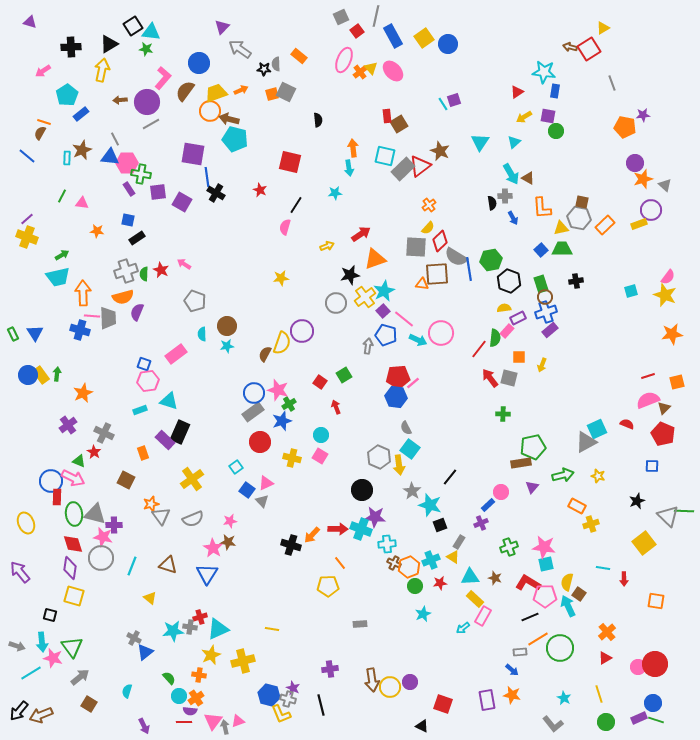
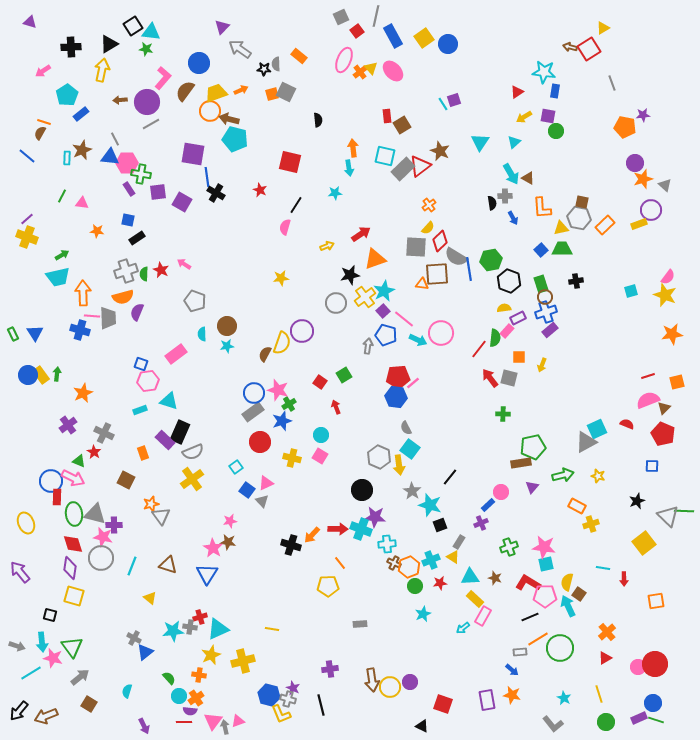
brown square at (399, 124): moved 3 px right, 1 px down
blue square at (144, 364): moved 3 px left
gray semicircle at (193, 519): moved 67 px up
orange square at (656, 601): rotated 18 degrees counterclockwise
brown arrow at (41, 715): moved 5 px right, 1 px down
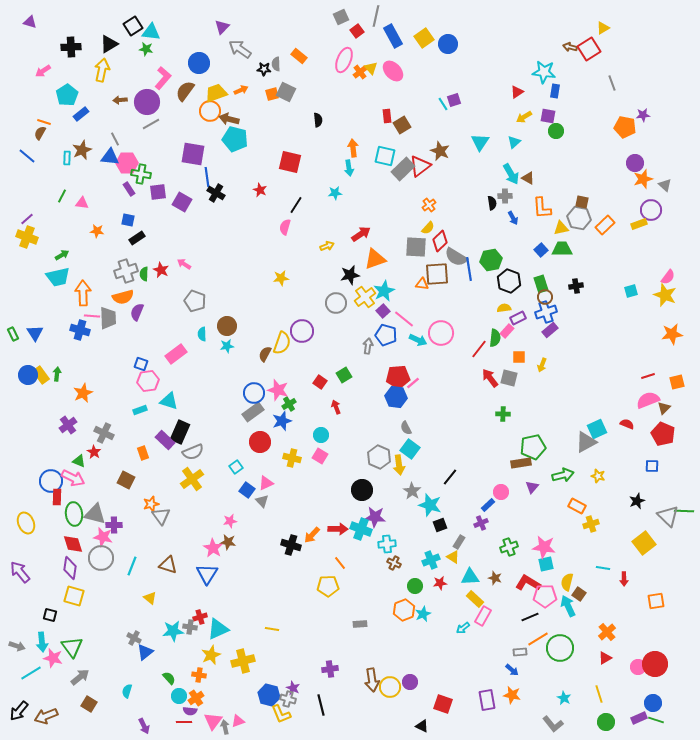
black cross at (576, 281): moved 5 px down
orange hexagon at (409, 567): moved 5 px left, 43 px down
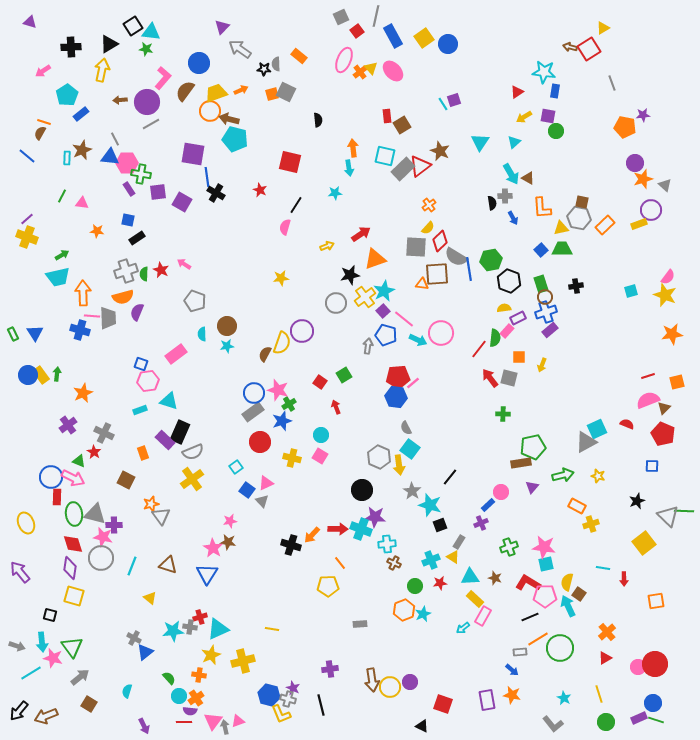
blue circle at (51, 481): moved 4 px up
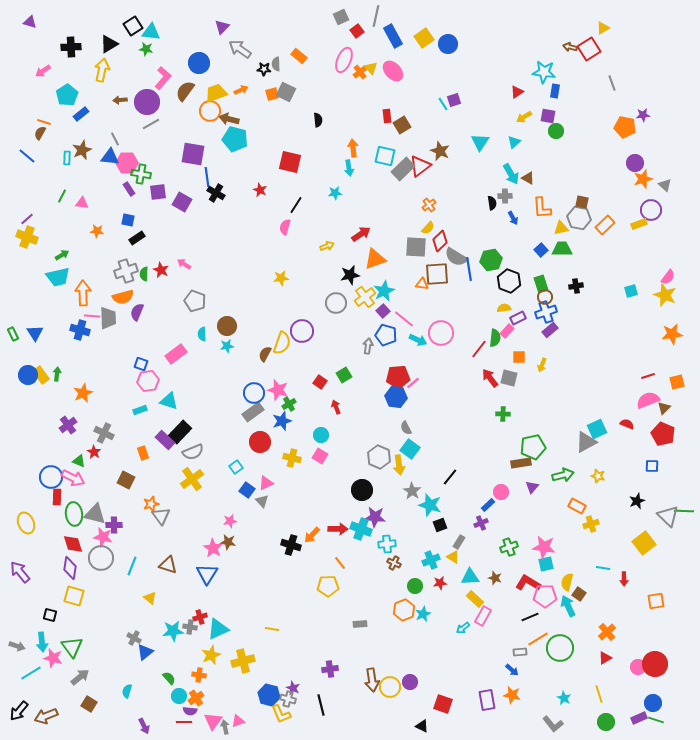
black rectangle at (180, 432): rotated 20 degrees clockwise
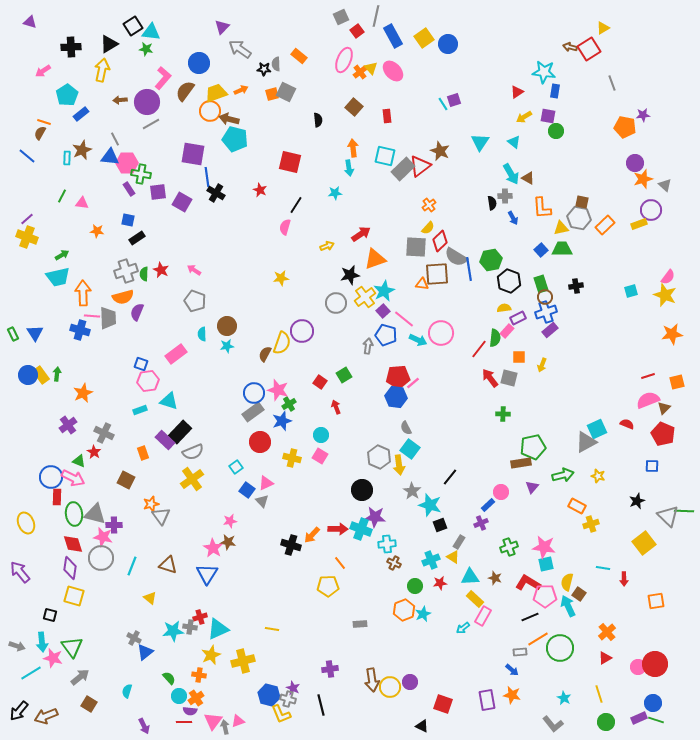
brown square at (402, 125): moved 48 px left, 18 px up; rotated 18 degrees counterclockwise
cyan triangle at (514, 142): rotated 40 degrees counterclockwise
pink arrow at (184, 264): moved 10 px right, 6 px down
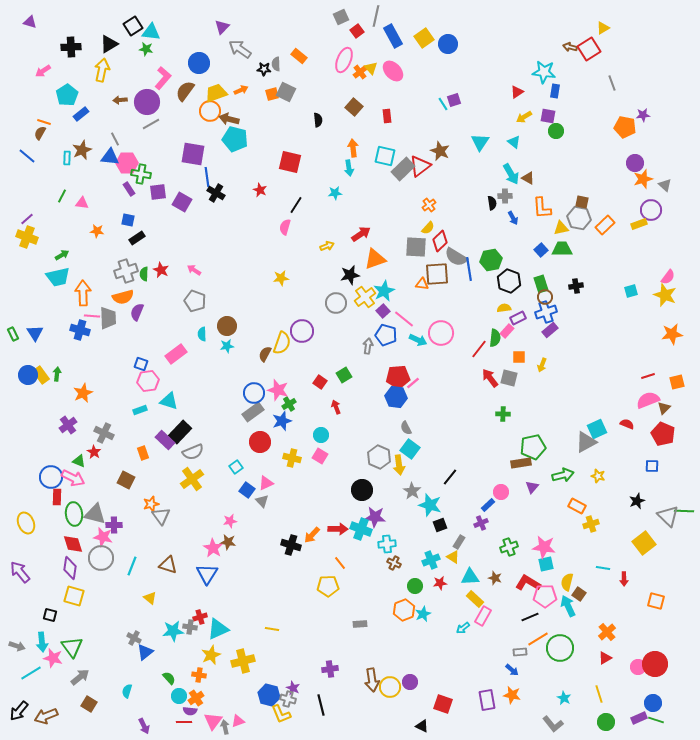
orange square at (656, 601): rotated 24 degrees clockwise
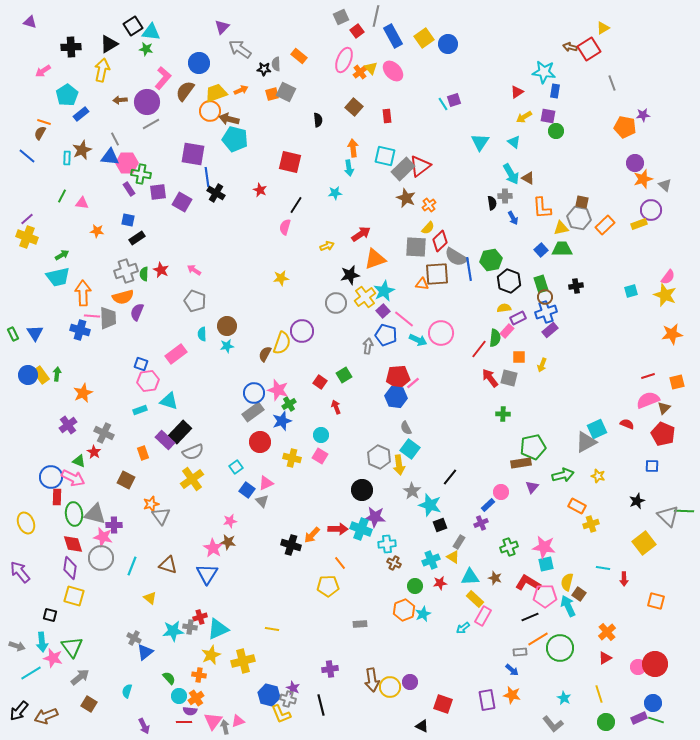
brown star at (440, 151): moved 34 px left, 47 px down
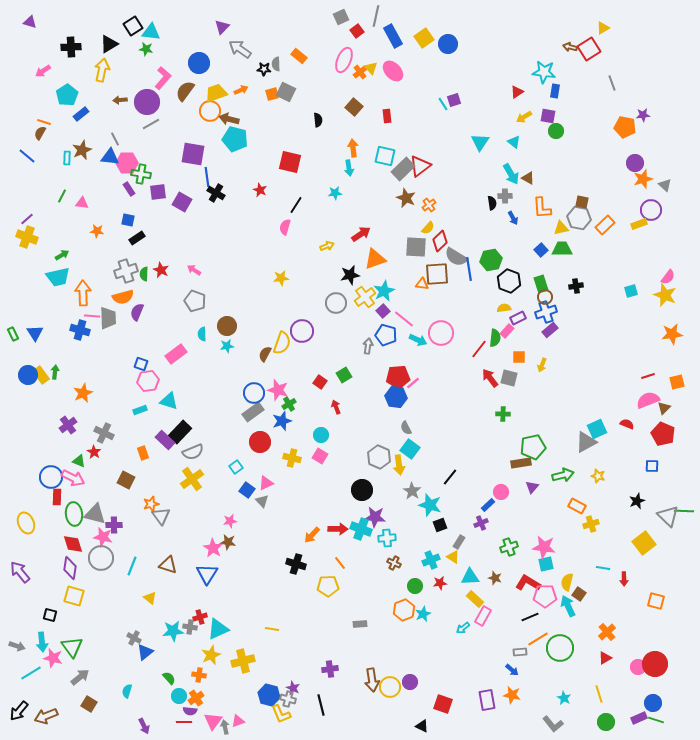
green arrow at (57, 374): moved 2 px left, 2 px up
cyan cross at (387, 544): moved 6 px up
black cross at (291, 545): moved 5 px right, 19 px down
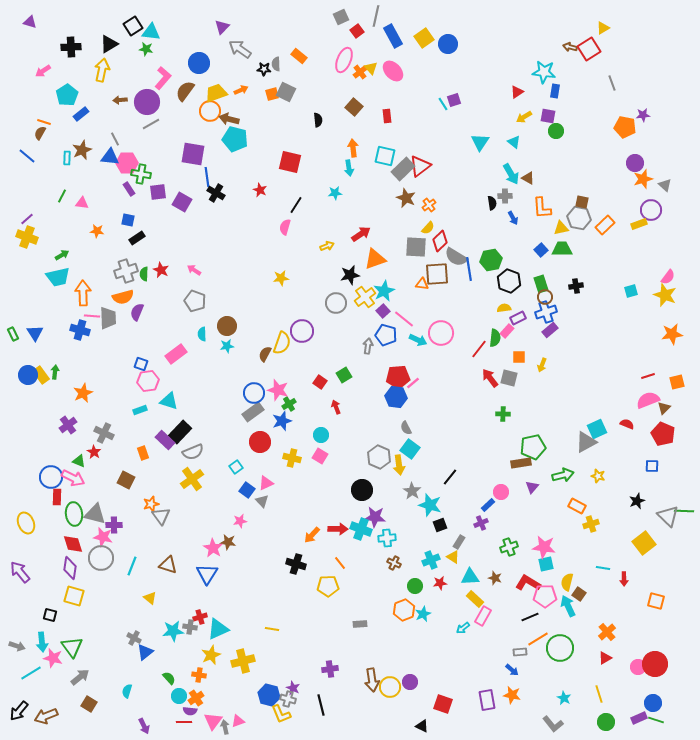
pink star at (230, 521): moved 10 px right
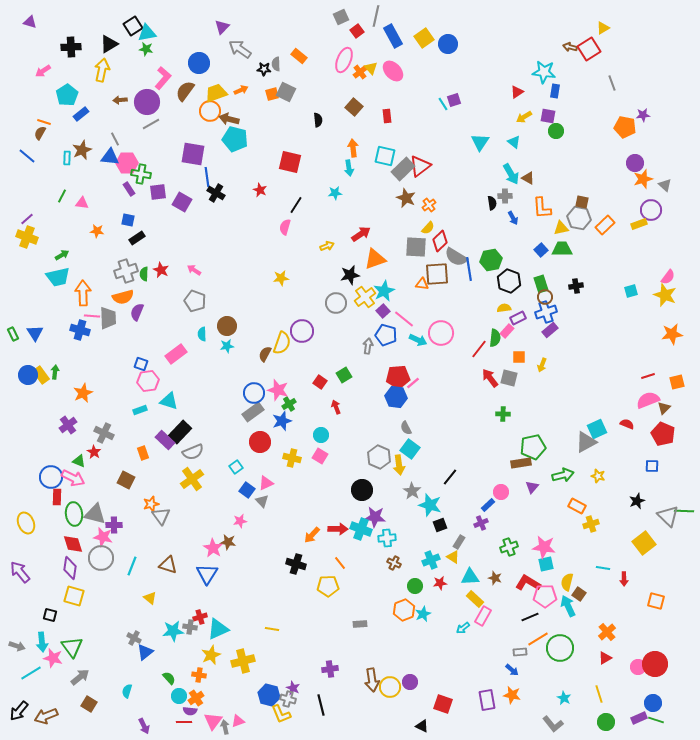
cyan triangle at (151, 32): moved 4 px left, 1 px down; rotated 18 degrees counterclockwise
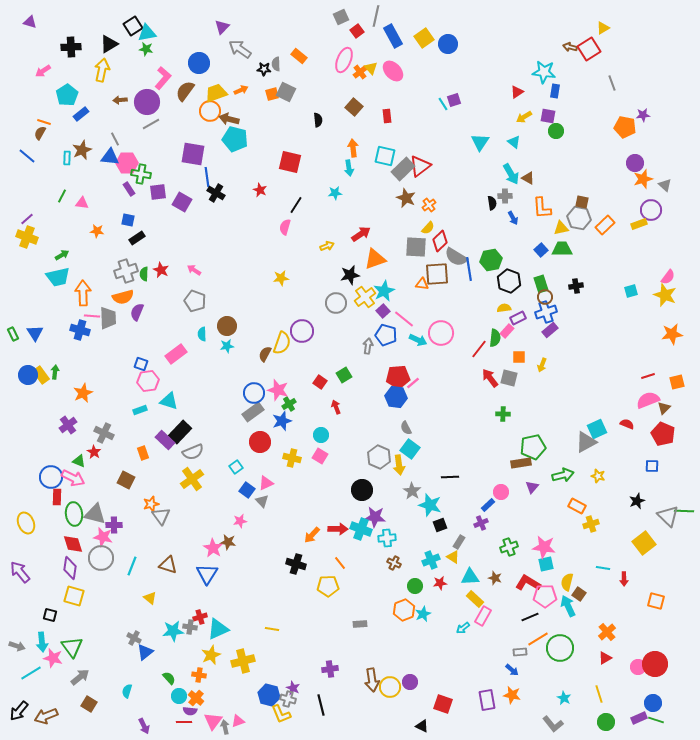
black line at (450, 477): rotated 48 degrees clockwise
orange cross at (196, 698): rotated 14 degrees counterclockwise
